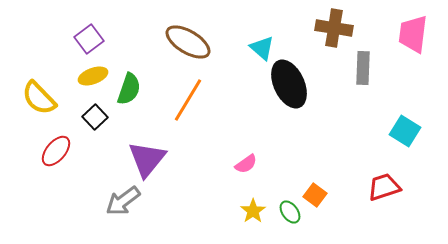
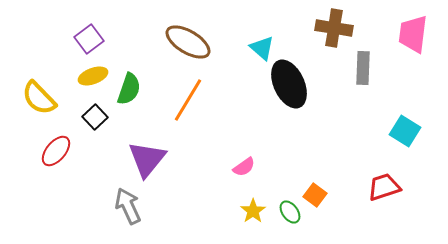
pink semicircle: moved 2 px left, 3 px down
gray arrow: moved 5 px right, 5 px down; rotated 102 degrees clockwise
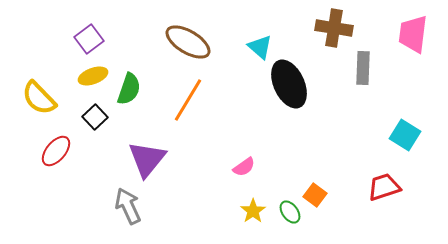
cyan triangle: moved 2 px left, 1 px up
cyan square: moved 4 px down
